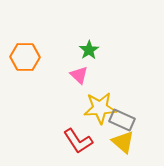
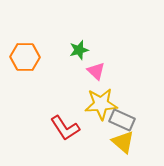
green star: moved 10 px left; rotated 18 degrees clockwise
pink triangle: moved 17 px right, 4 px up
yellow star: moved 1 px right, 4 px up
red L-shape: moved 13 px left, 13 px up
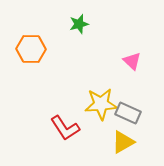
green star: moved 26 px up
orange hexagon: moved 6 px right, 8 px up
pink triangle: moved 36 px right, 10 px up
gray rectangle: moved 6 px right, 7 px up
yellow triangle: rotated 50 degrees clockwise
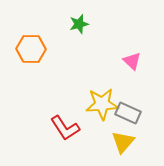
yellow star: moved 1 px right
yellow triangle: rotated 20 degrees counterclockwise
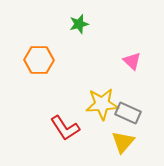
orange hexagon: moved 8 px right, 11 px down
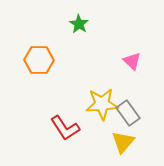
green star: rotated 24 degrees counterclockwise
gray rectangle: rotated 30 degrees clockwise
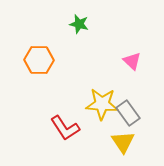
green star: rotated 18 degrees counterclockwise
yellow star: rotated 8 degrees clockwise
yellow triangle: rotated 15 degrees counterclockwise
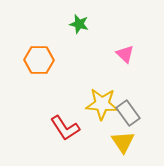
pink triangle: moved 7 px left, 7 px up
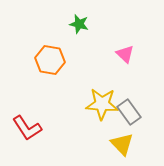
orange hexagon: moved 11 px right; rotated 8 degrees clockwise
gray rectangle: moved 1 px right, 1 px up
red L-shape: moved 38 px left
yellow triangle: moved 1 px left, 2 px down; rotated 10 degrees counterclockwise
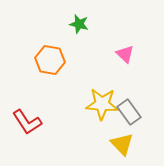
red L-shape: moved 6 px up
